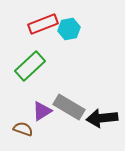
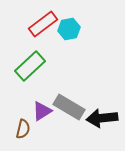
red rectangle: rotated 16 degrees counterclockwise
brown semicircle: rotated 84 degrees clockwise
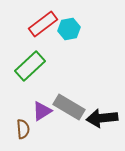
brown semicircle: rotated 18 degrees counterclockwise
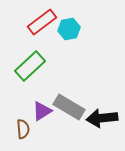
red rectangle: moved 1 px left, 2 px up
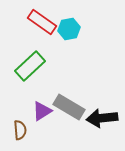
red rectangle: rotated 72 degrees clockwise
brown semicircle: moved 3 px left, 1 px down
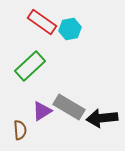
cyan hexagon: moved 1 px right
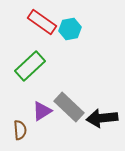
gray rectangle: rotated 12 degrees clockwise
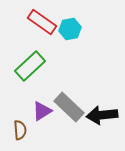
black arrow: moved 3 px up
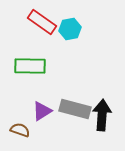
green rectangle: rotated 44 degrees clockwise
gray rectangle: moved 6 px right, 2 px down; rotated 28 degrees counterclockwise
black arrow: rotated 100 degrees clockwise
brown semicircle: rotated 66 degrees counterclockwise
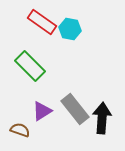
cyan hexagon: rotated 20 degrees clockwise
green rectangle: rotated 44 degrees clockwise
gray rectangle: rotated 36 degrees clockwise
black arrow: moved 3 px down
